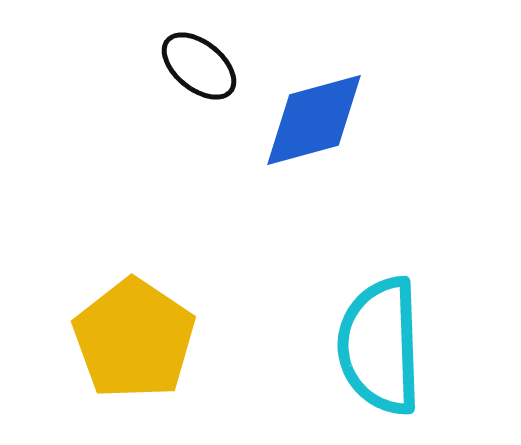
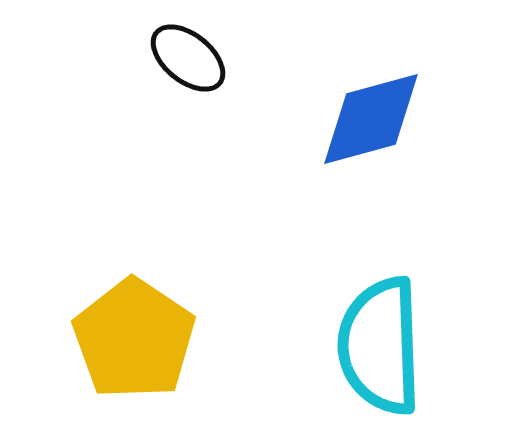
black ellipse: moved 11 px left, 8 px up
blue diamond: moved 57 px right, 1 px up
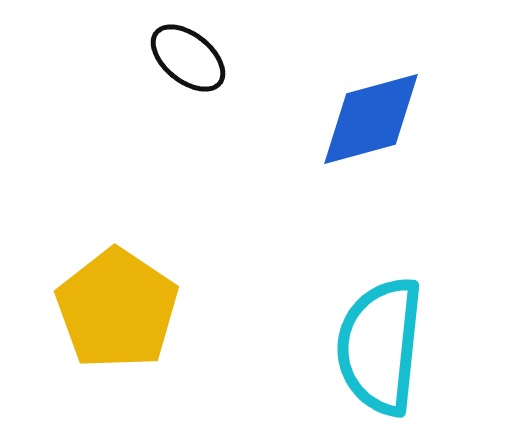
yellow pentagon: moved 17 px left, 30 px up
cyan semicircle: rotated 8 degrees clockwise
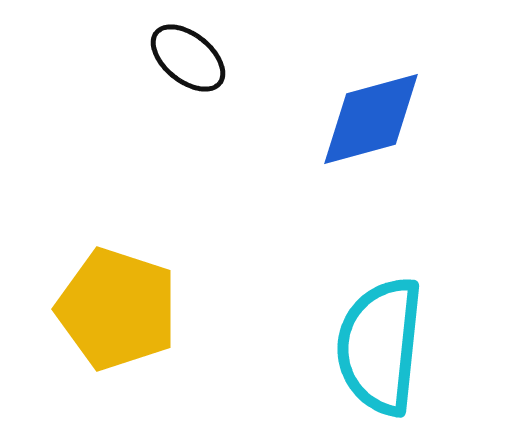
yellow pentagon: rotated 16 degrees counterclockwise
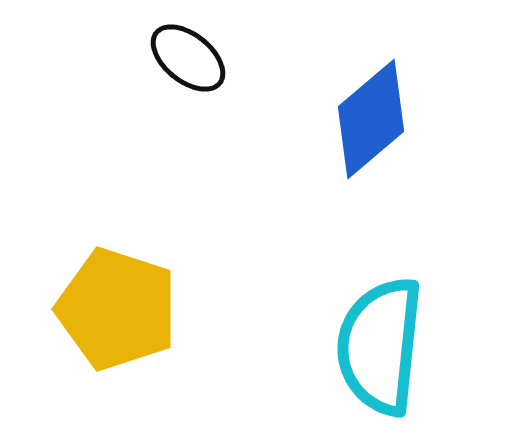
blue diamond: rotated 25 degrees counterclockwise
